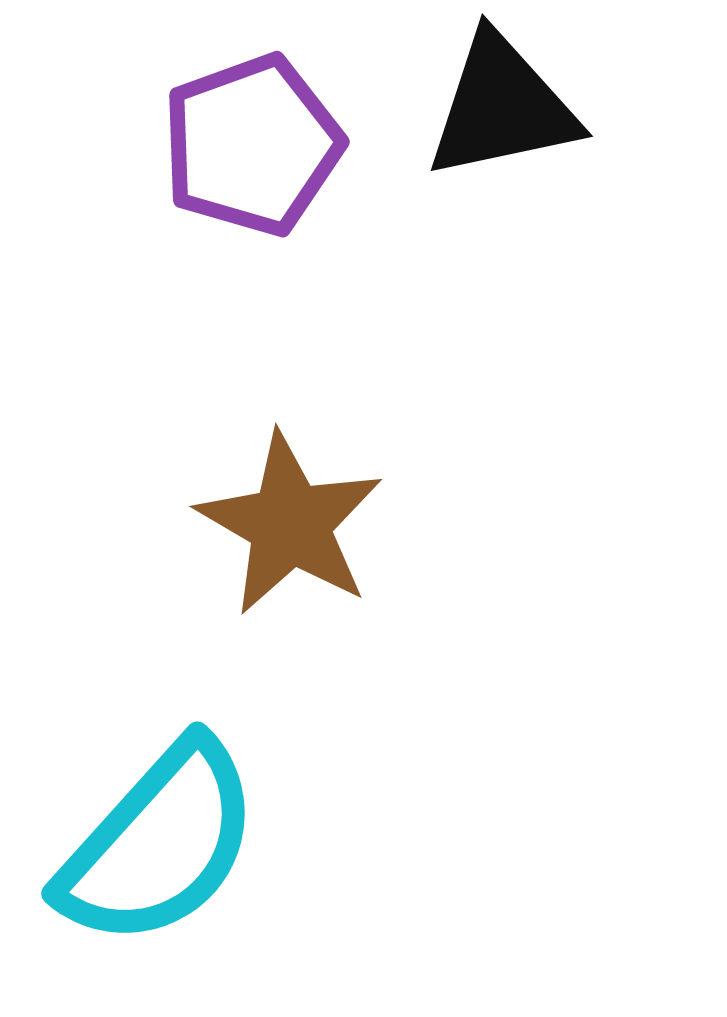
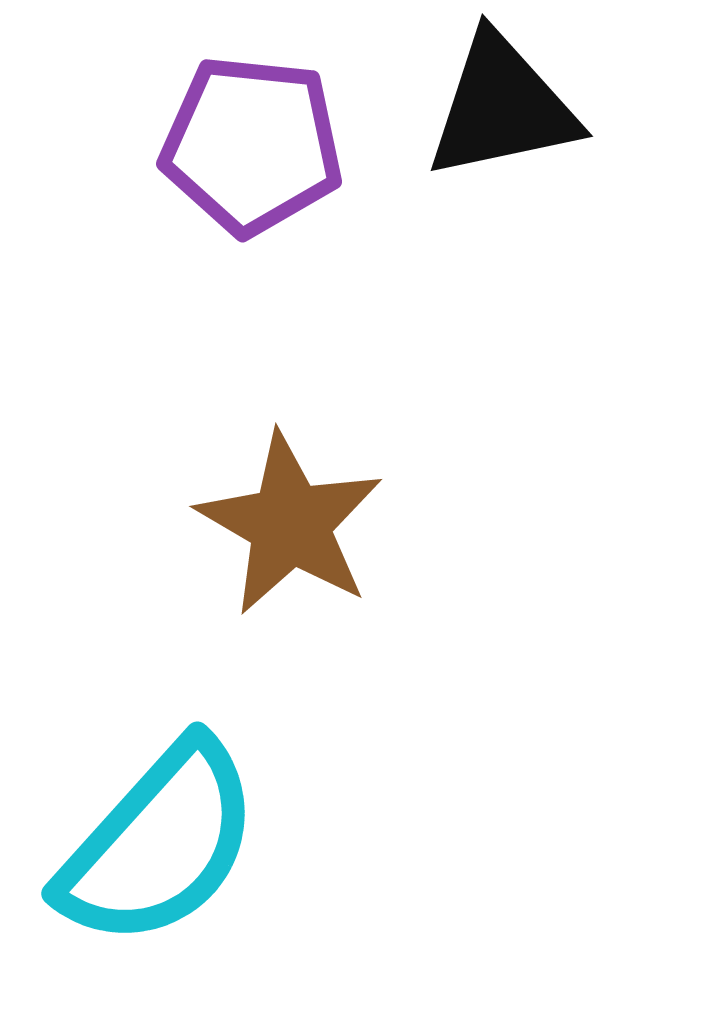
purple pentagon: rotated 26 degrees clockwise
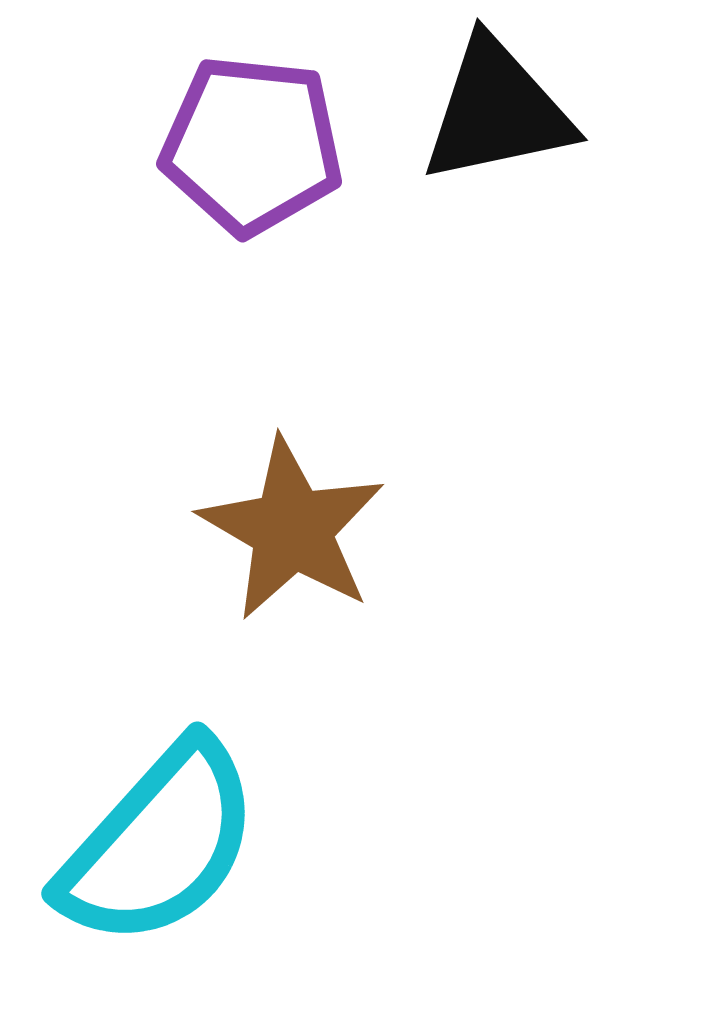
black triangle: moved 5 px left, 4 px down
brown star: moved 2 px right, 5 px down
